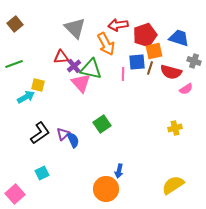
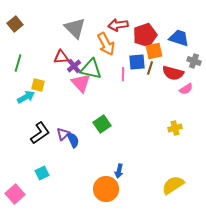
green line: moved 4 px right, 1 px up; rotated 54 degrees counterclockwise
red semicircle: moved 2 px right, 1 px down
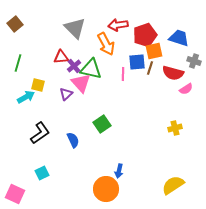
purple triangle: moved 3 px right, 40 px up
pink square: rotated 24 degrees counterclockwise
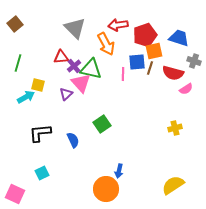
black L-shape: rotated 150 degrees counterclockwise
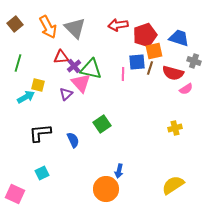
orange arrow: moved 58 px left, 17 px up
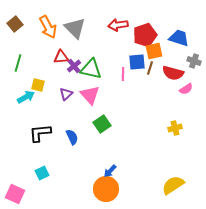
pink triangle: moved 9 px right, 12 px down
blue semicircle: moved 1 px left, 3 px up
blue arrow: moved 9 px left; rotated 32 degrees clockwise
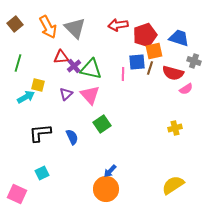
pink square: moved 2 px right
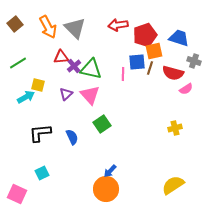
green line: rotated 42 degrees clockwise
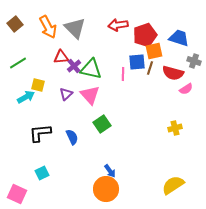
blue arrow: rotated 80 degrees counterclockwise
